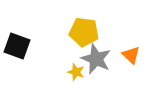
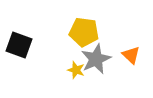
black square: moved 2 px right, 1 px up
gray star: rotated 24 degrees clockwise
yellow star: moved 2 px up
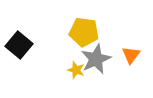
black square: rotated 20 degrees clockwise
orange triangle: rotated 24 degrees clockwise
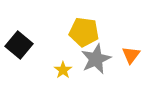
yellow star: moved 13 px left; rotated 18 degrees clockwise
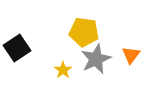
black square: moved 2 px left, 3 px down; rotated 16 degrees clockwise
